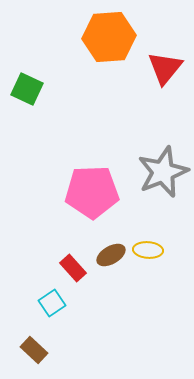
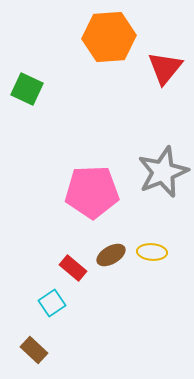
yellow ellipse: moved 4 px right, 2 px down
red rectangle: rotated 8 degrees counterclockwise
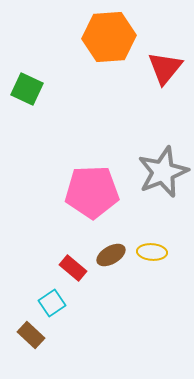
brown rectangle: moved 3 px left, 15 px up
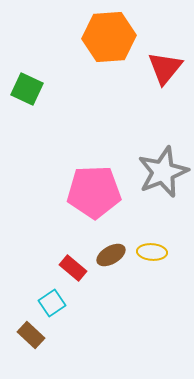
pink pentagon: moved 2 px right
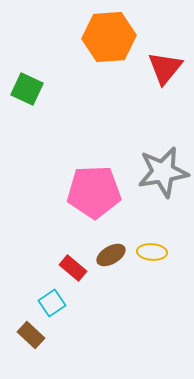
gray star: rotated 12 degrees clockwise
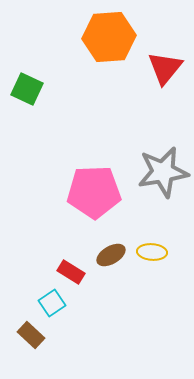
red rectangle: moved 2 px left, 4 px down; rotated 8 degrees counterclockwise
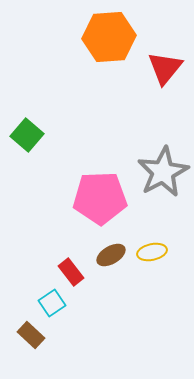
green square: moved 46 px down; rotated 16 degrees clockwise
gray star: rotated 18 degrees counterclockwise
pink pentagon: moved 6 px right, 6 px down
yellow ellipse: rotated 16 degrees counterclockwise
red rectangle: rotated 20 degrees clockwise
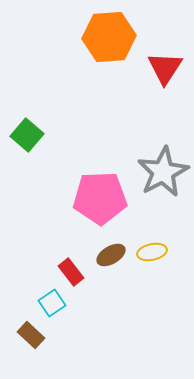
red triangle: rotated 6 degrees counterclockwise
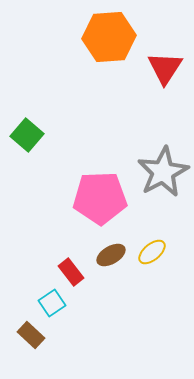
yellow ellipse: rotated 28 degrees counterclockwise
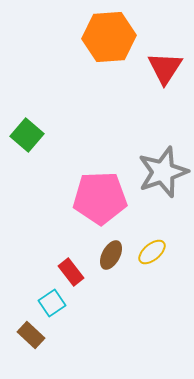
gray star: rotated 9 degrees clockwise
brown ellipse: rotated 32 degrees counterclockwise
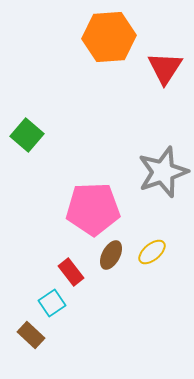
pink pentagon: moved 7 px left, 11 px down
